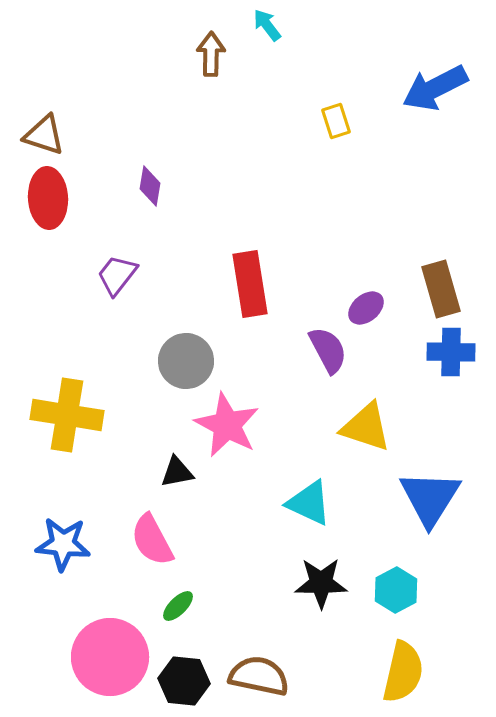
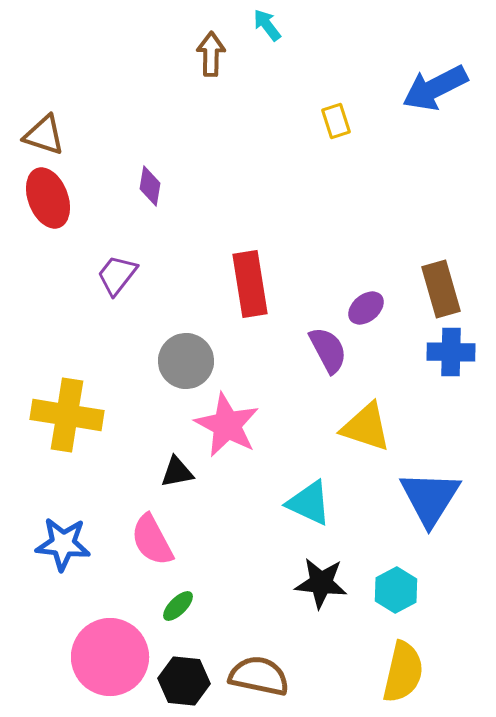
red ellipse: rotated 18 degrees counterclockwise
black star: rotated 6 degrees clockwise
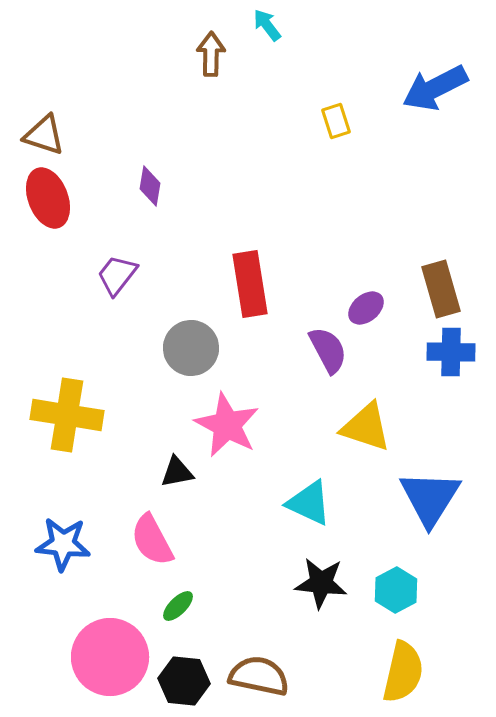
gray circle: moved 5 px right, 13 px up
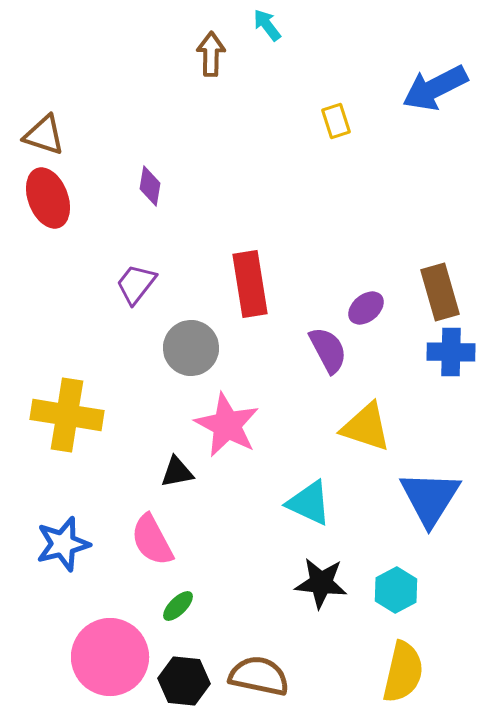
purple trapezoid: moved 19 px right, 9 px down
brown rectangle: moved 1 px left, 3 px down
blue star: rotated 20 degrees counterclockwise
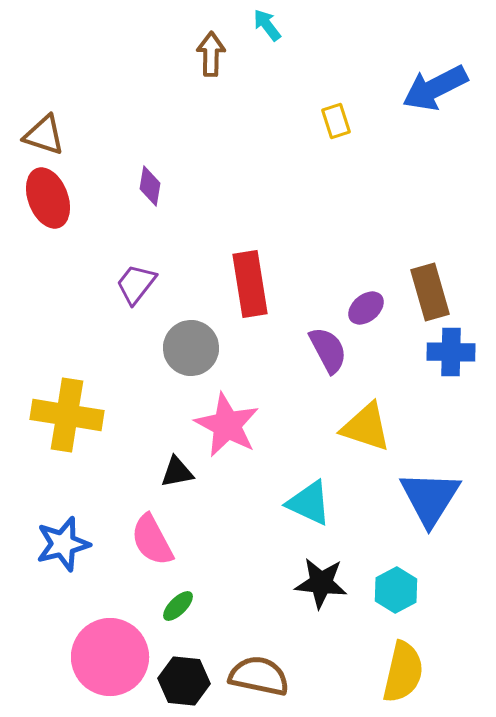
brown rectangle: moved 10 px left
